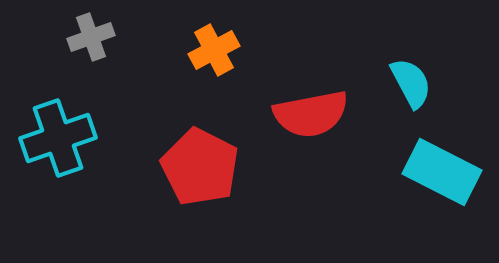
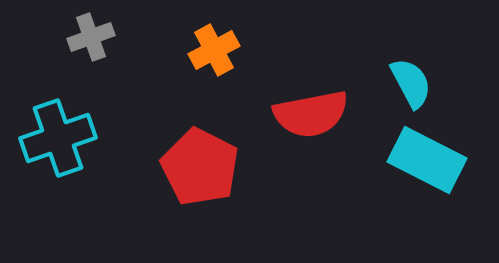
cyan rectangle: moved 15 px left, 12 px up
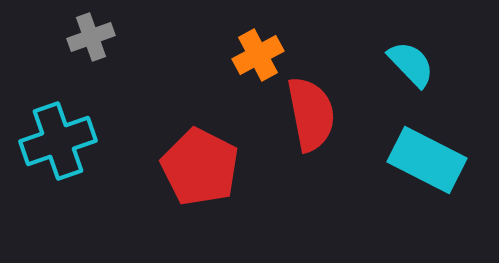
orange cross: moved 44 px right, 5 px down
cyan semicircle: moved 19 px up; rotated 16 degrees counterclockwise
red semicircle: rotated 90 degrees counterclockwise
cyan cross: moved 3 px down
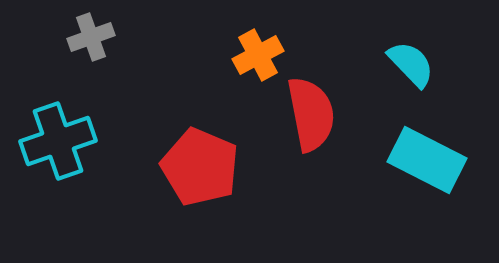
red pentagon: rotated 4 degrees counterclockwise
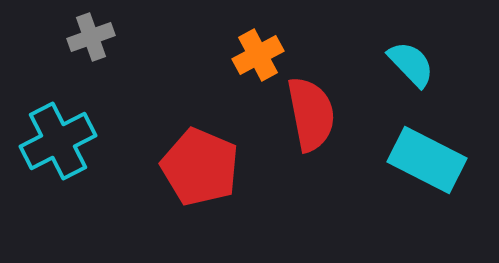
cyan cross: rotated 8 degrees counterclockwise
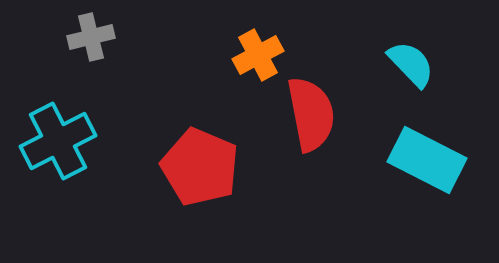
gray cross: rotated 6 degrees clockwise
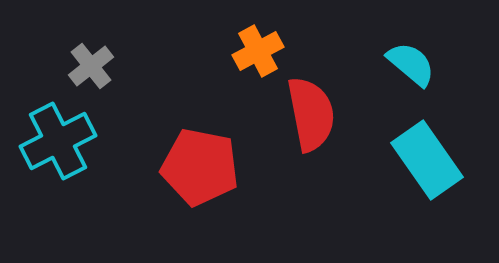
gray cross: moved 29 px down; rotated 24 degrees counterclockwise
orange cross: moved 4 px up
cyan semicircle: rotated 6 degrees counterclockwise
cyan rectangle: rotated 28 degrees clockwise
red pentagon: rotated 12 degrees counterclockwise
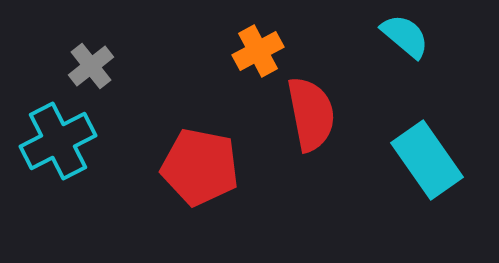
cyan semicircle: moved 6 px left, 28 px up
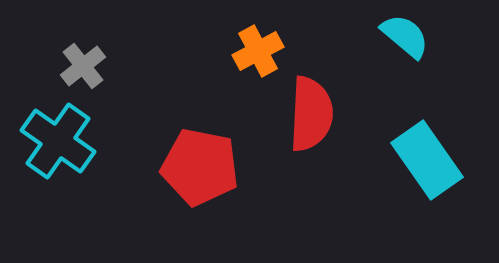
gray cross: moved 8 px left
red semicircle: rotated 14 degrees clockwise
cyan cross: rotated 28 degrees counterclockwise
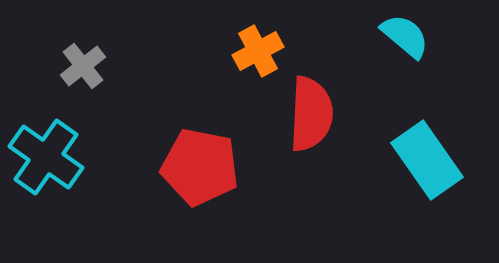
cyan cross: moved 12 px left, 16 px down
